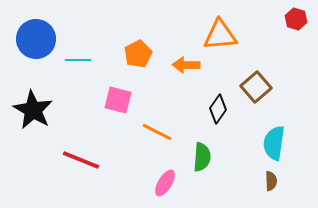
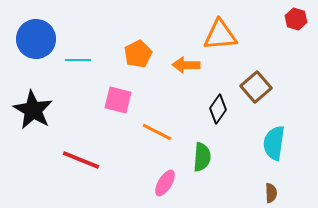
brown semicircle: moved 12 px down
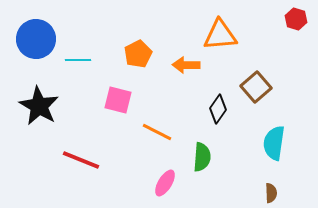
black star: moved 6 px right, 4 px up
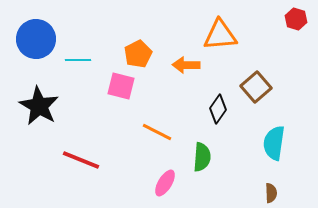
pink square: moved 3 px right, 14 px up
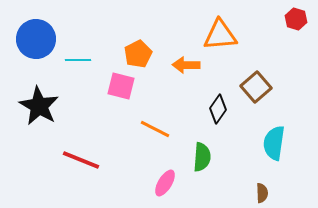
orange line: moved 2 px left, 3 px up
brown semicircle: moved 9 px left
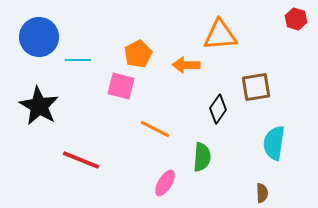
blue circle: moved 3 px right, 2 px up
brown square: rotated 32 degrees clockwise
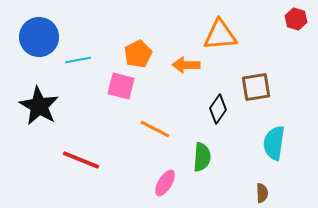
cyan line: rotated 10 degrees counterclockwise
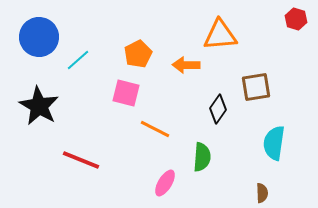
cyan line: rotated 30 degrees counterclockwise
pink square: moved 5 px right, 7 px down
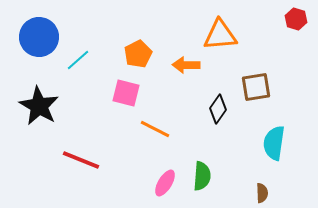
green semicircle: moved 19 px down
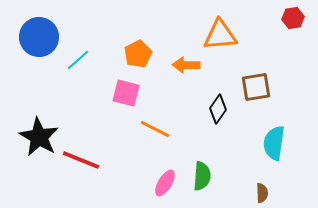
red hexagon: moved 3 px left, 1 px up; rotated 25 degrees counterclockwise
black star: moved 31 px down
